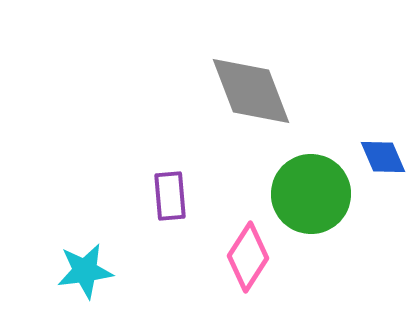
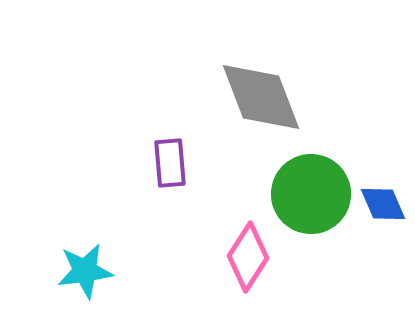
gray diamond: moved 10 px right, 6 px down
blue diamond: moved 47 px down
purple rectangle: moved 33 px up
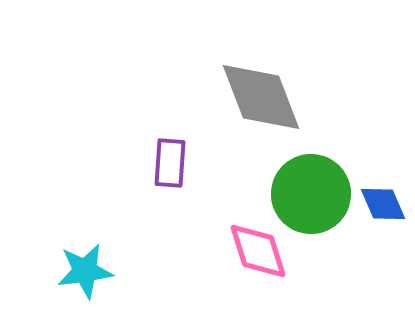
purple rectangle: rotated 9 degrees clockwise
pink diamond: moved 10 px right, 6 px up; rotated 50 degrees counterclockwise
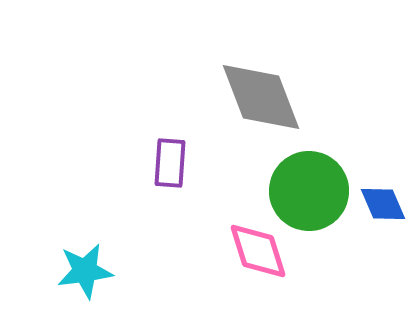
green circle: moved 2 px left, 3 px up
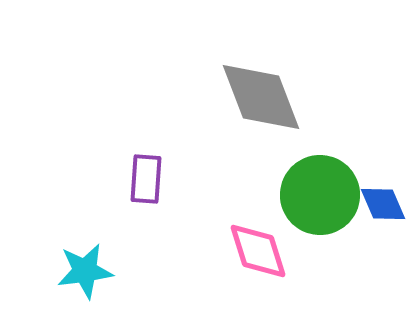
purple rectangle: moved 24 px left, 16 px down
green circle: moved 11 px right, 4 px down
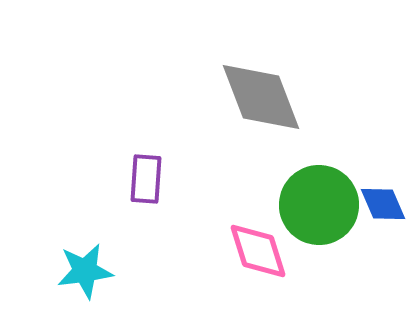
green circle: moved 1 px left, 10 px down
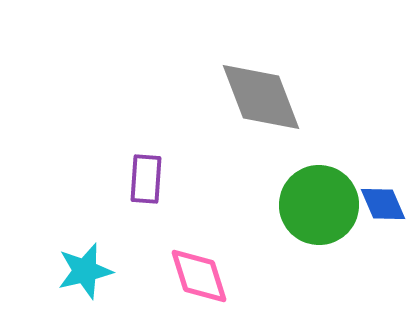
pink diamond: moved 59 px left, 25 px down
cyan star: rotated 6 degrees counterclockwise
